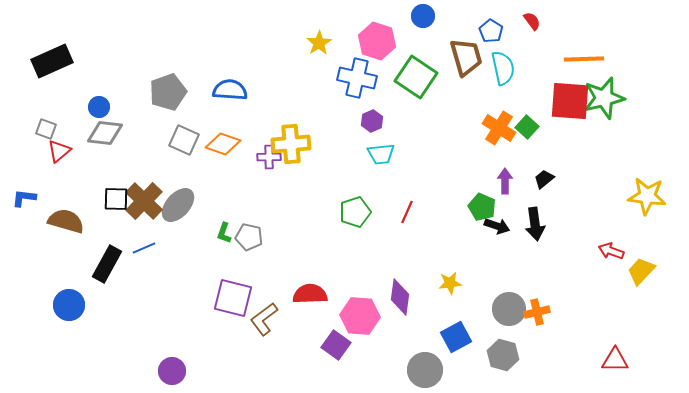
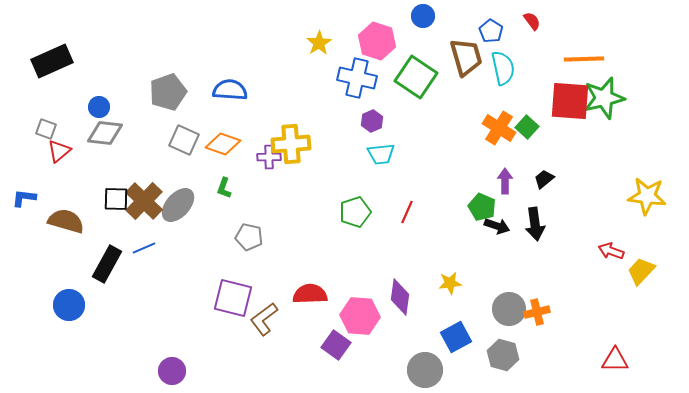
green L-shape at (224, 233): moved 45 px up
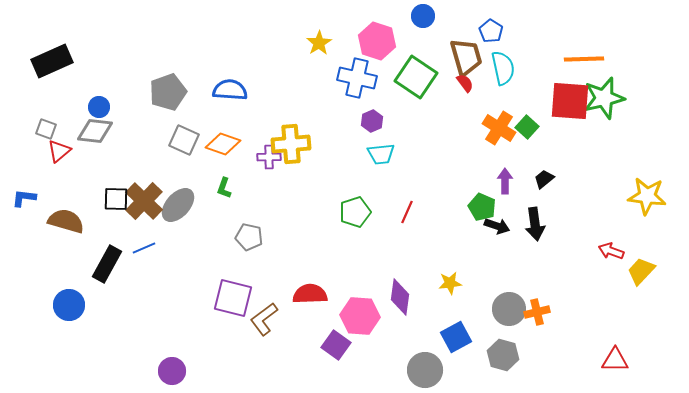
red semicircle at (532, 21): moved 67 px left, 62 px down
gray diamond at (105, 133): moved 10 px left, 2 px up
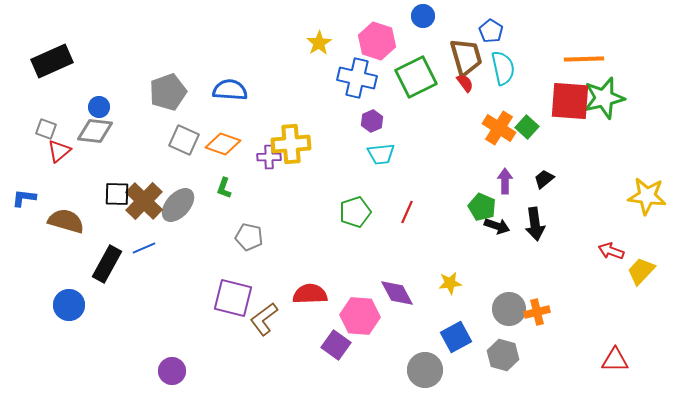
green square at (416, 77): rotated 30 degrees clockwise
black square at (116, 199): moved 1 px right, 5 px up
purple diamond at (400, 297): moved 3 px left, 4 px up; rotated 36 degrees counterclockwise
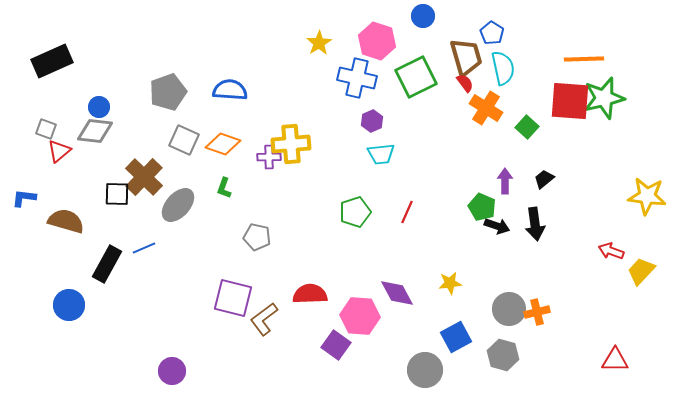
blue pentagon at (491, 31): moved 1 px right, 2 px down
orange cross at (499, 128): moved 13 px left, 20 px up
brown cross at (144, 201): moved 24 px up
gray pentagon at (249, 237): moved 8 px right
